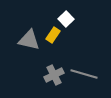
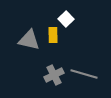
yellow rectangle: rotated 35 degrees counterclockwise
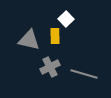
yellow rectangle: moved 2 px right, 1 px down
gray cross: moved 4 px left, 8 px up
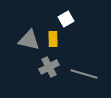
white square: rotated 14 degrees clockwise
yellow rectangle: moved 2 px left, 3 px down
gray cross: moved 1 px left
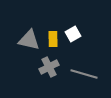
white square: moved 7 px right, 15 px down
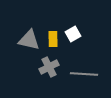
gray line: rotated 12 degrees counterclockwise
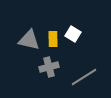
white square: rotated 28 degrees counterclockwise
gray cross: rotated 12 degrees clockwise
gray line: moved 3 px down; rotated 36 degrees counterclockwise
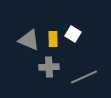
gray triangle: rotated 10 degrees clockwise
gray cross: rotated 12 degrees clockwise
gray line: rotated 8 degrees clockwise
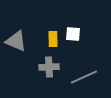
white square: rotated 28 degrees counterclockwise
gray triangle: moved 13 px left, 1 px down
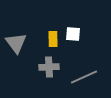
gray triangle: moved 2 px down; rotated 30 degrees clockwise
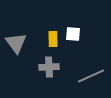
gray line: moved 7 px right, 1 px up
